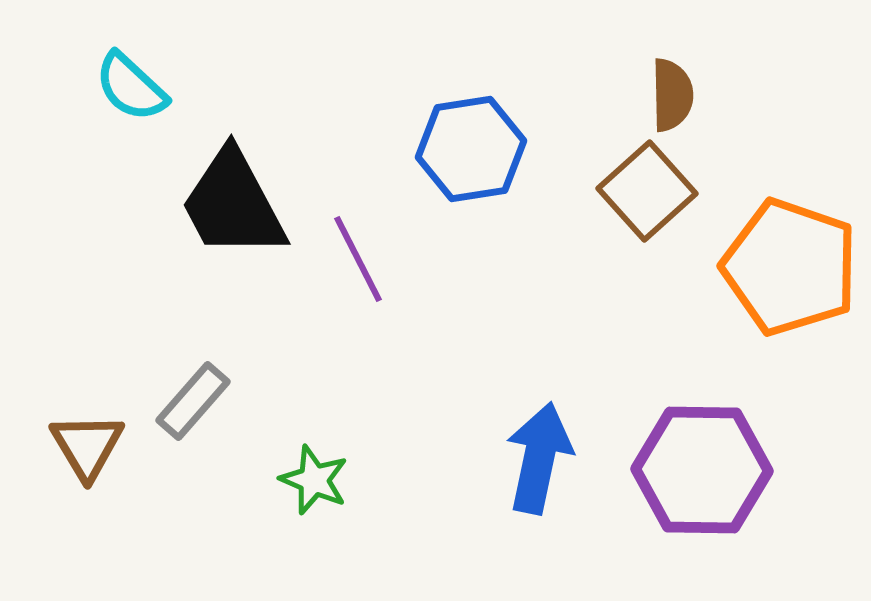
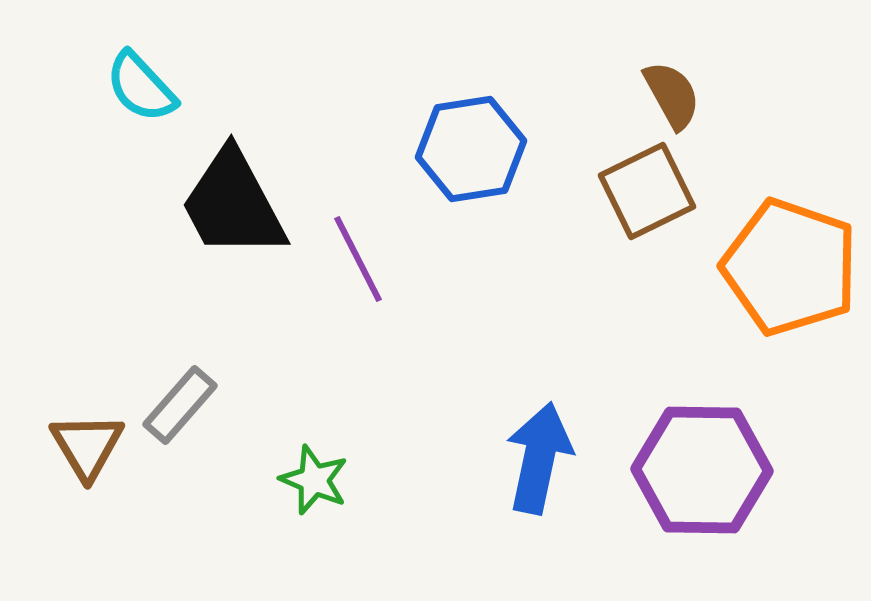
cyan semicircle: moved 10 px right; rotated 4 degrees clockwise
brown semicircle: rotated 28 degrees counterclockwise
brown square: rotated 16 degrees clockwise
gray rectangle: moved 13 px left, 4 px down
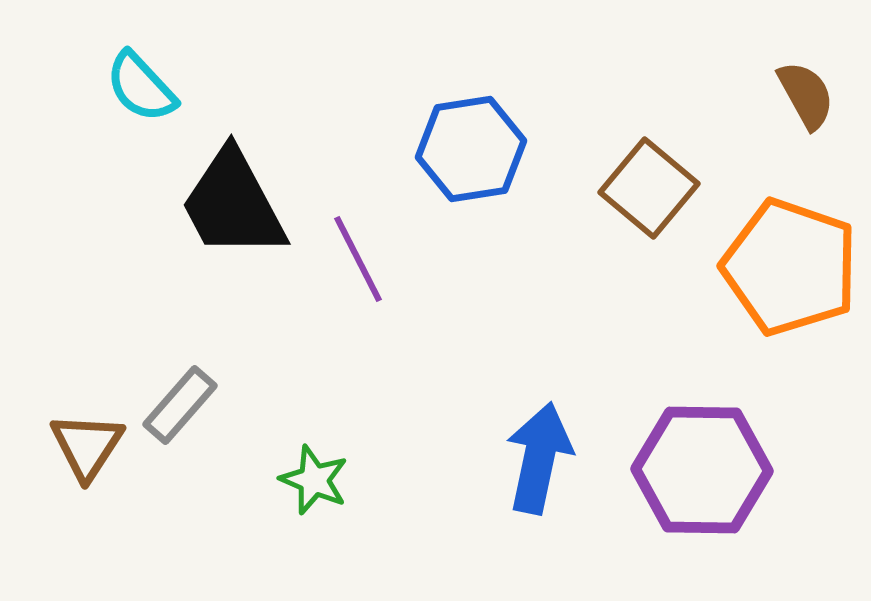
brown semicircle: moved 134 px right
brown square: moved 2 px right, 3 px up; rotated 24 degrees counterclockwise
brown triangle: rotated 4 degrees clockwise
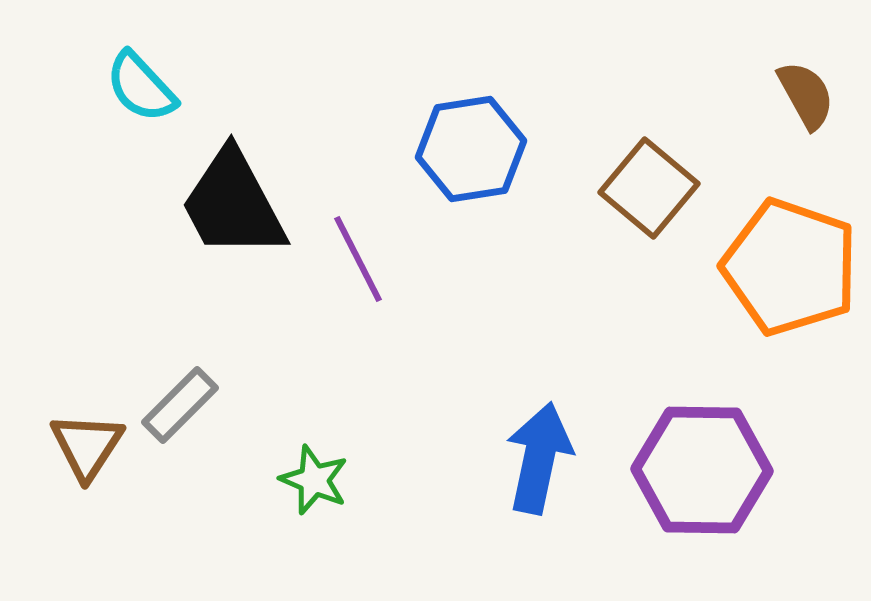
gray rectangle: rotated 4 degrees clockwise
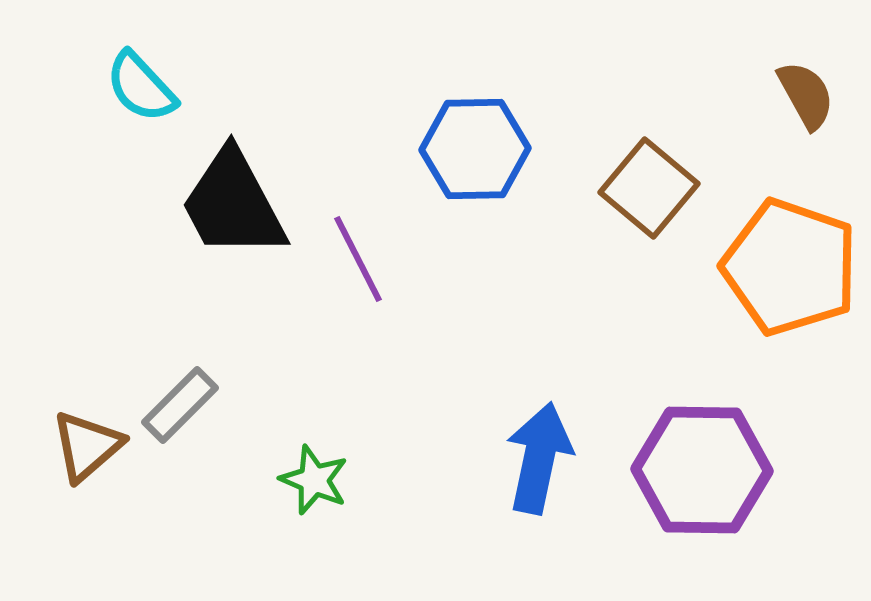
blue hexagon: moved 4 px right; rotated 8 degrees clockwise
brown triangle: rotated 16 degrees clockwise
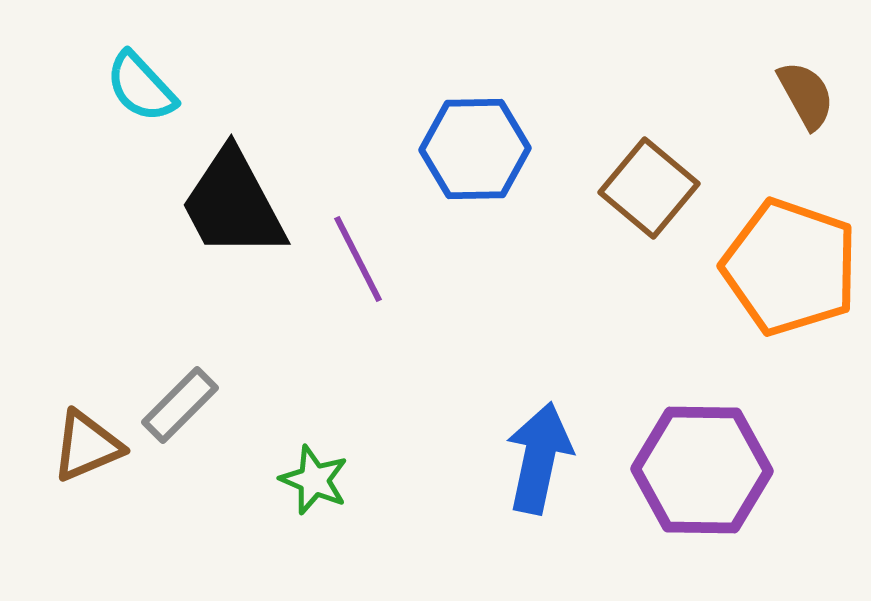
brown triangle: rotated 18 degrees clockwise
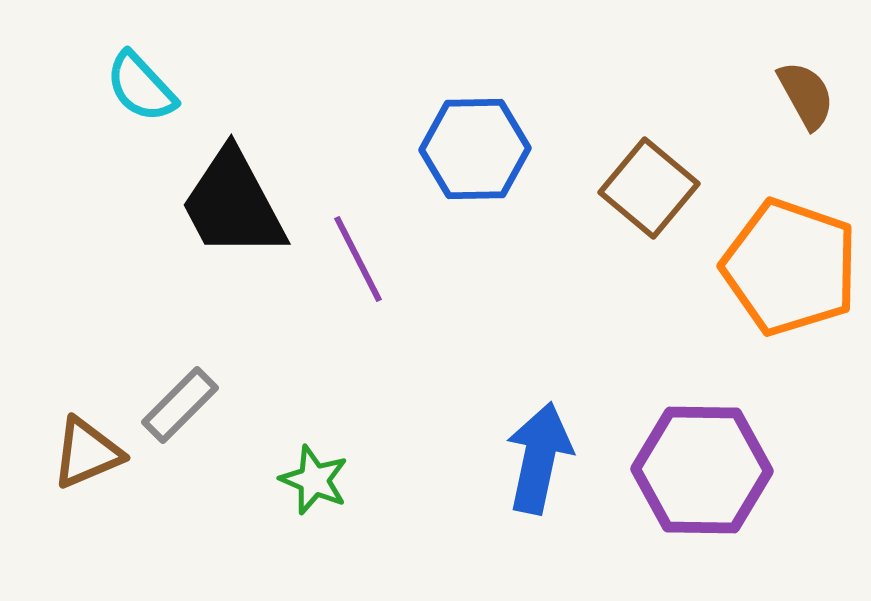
brown triangle: moved 7 px down
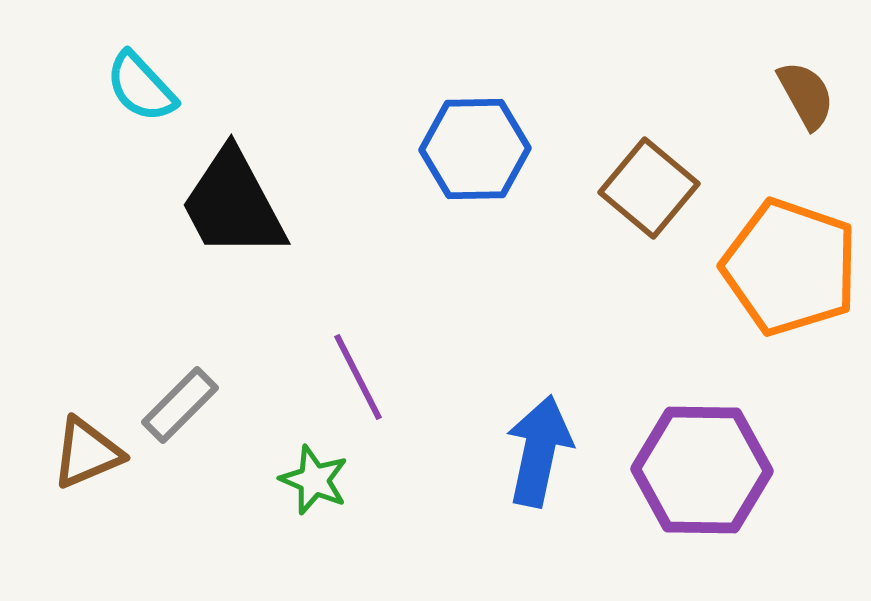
purple line: moved 118 px down
blue arrow: moved 7 px up
